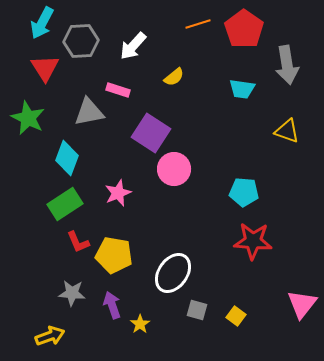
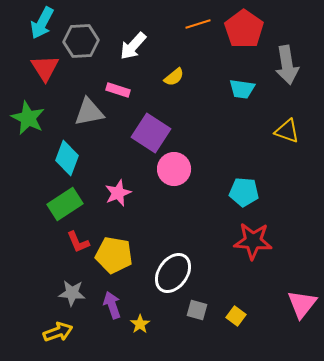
yellow arrow: moved 8 px right, 4 px up
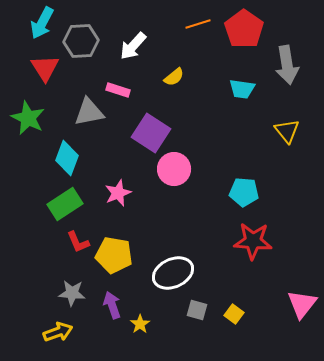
yellow triangle: rotated 32 degrees clockwise
white ellipse: rotated 30 degrees clockwise
yellow square: moved 2 px left, 2 px up
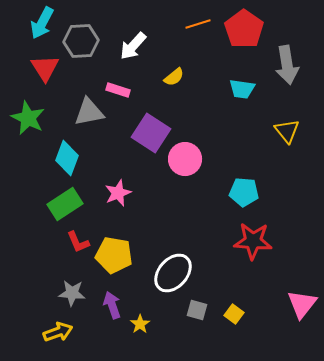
pink circle: moved 11 px right, 10 px up
white ellipse: rotated 24 degrees counterclockwise
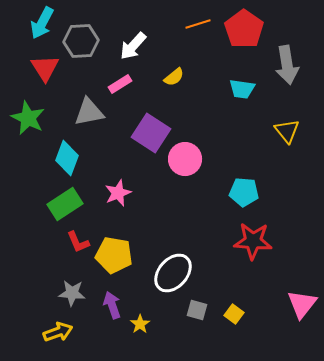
pink rectangle: moved 2 px right, 6 px up; rotated 50 degrees counterclockwise
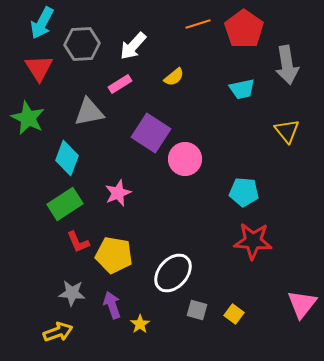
gray hexagon: moved 1 px right, 3 px down
red triangle: moved 6 px left
cyan trapezoid: rotated 20 degrees counterclockwise
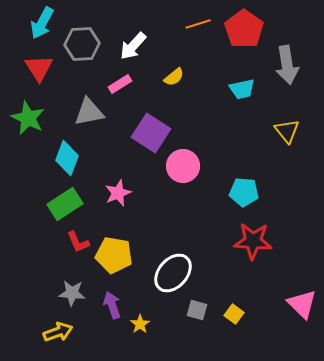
pink circle: moved 2 px left, 7 px down
pink triangle: rotated 24 degrees counterclockwise
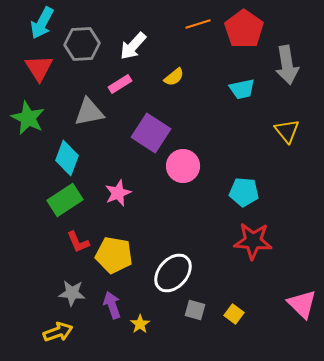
green rectangle: moved 4 px up
gray square: moved 2 px left
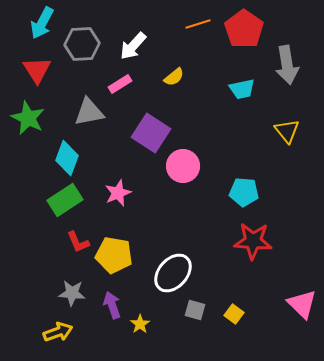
red triangle: moved 2 px left, 2 px down
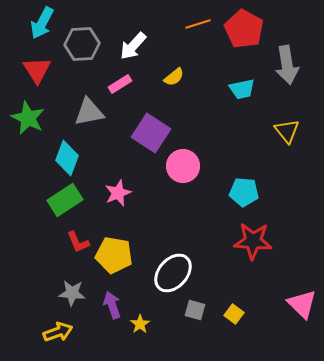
red pentagon: rotated 6 degrees counterclockwise
